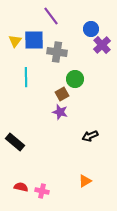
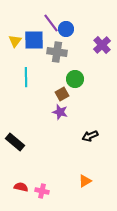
purple line: moved 7 px down
blue circle: moved 25 px left
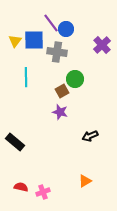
brown square: moved 3 px up
pink cross: moved 1 px right, 1 px down; rotated 32 degrees counterclockwise
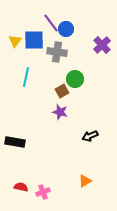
cyan line: rotated 12 degrees clockwise
black rectangle: rotated 30 degrees counterclockwise
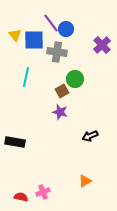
yellow triangle: moved 6 px up; rotated 16 degrees counterclockwise
red semicircle: moved 10 px down
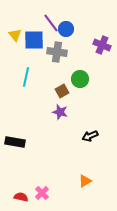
purple cross: rotated 24 degrees counterclockwise
green circle: moved 5 px right
pink cross: moved 1 px left, 1 px down; rotated 24 degrees counterclockwise
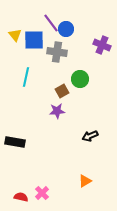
purple star: moved 3 px left, 1 px up; rotated 21 degrees counterclockwise
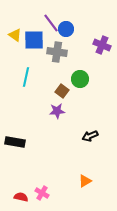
yellow triangle: rotated 16 degrees counterclockwise
brown square: rotated 24 degrees counterclockwise
pink cross: rotated 16 degrees counterclockwise
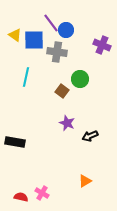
blue circle: moved 1 px down
purple star: moved 10 px right, 12 px down; rotated 28 degrees clockwise
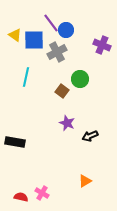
gray cross: rotated 36 degrees counterclockwise
